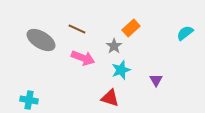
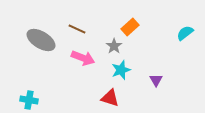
orange rectangle: moved 1 px left, 1 px up
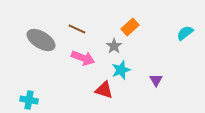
red triangle: moved 6 px left, 8 px up
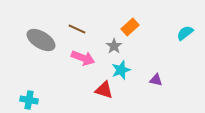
purple triangle: rotated 48 degrees counterclockwise
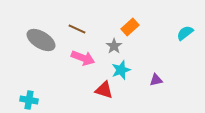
purple triangle: rotated 24 degrees counterclockwise
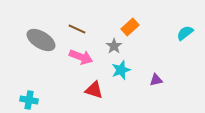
pink arrow: moved 2 px left, 1 px up
red triangle: moved 10 px left
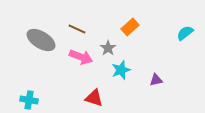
gray star: moved 6 px left, 2 px down
red triangle: moved 8 px down
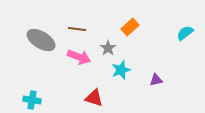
brown line: rotated 18 degrees counterclockwise
pink arrow: moved 2 px left
cyan cross: moved 3 px right
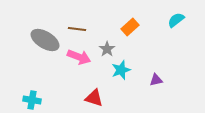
cyan semicircle: moved 9 px left, 13 px up
gray ellipse: moved 4 px right
gray star: moved 1 px left, 1 px down
